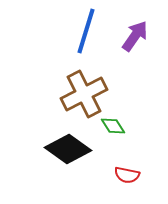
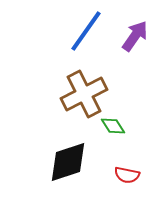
blue line: rotated 18 degrees clockwise
black diamond: moved 13 px down; rotated 54 degrees counterclockwise
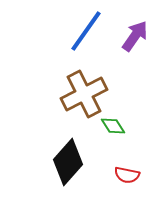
black diamond: rotated 30 degrees counterclockwise
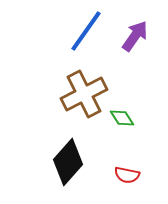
green diamond: moved 9 px right, 8 px up
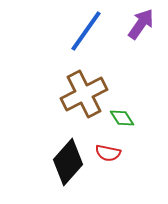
purple arrow: moved 6 px right, 12 px up
red semicircle: moved 19 px left, 22 px up
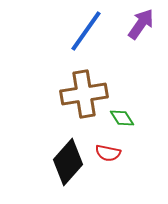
brown cross: rotated 18 degrees clockwise
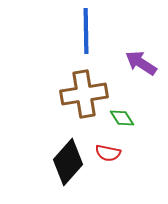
purple arrow: moved 39 px down; rotated 92 degrees counterclockwise
blue line: rotated 36 degrees counterclockwise
